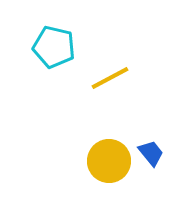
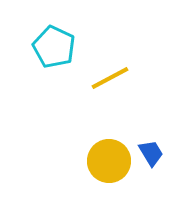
cyan pentagon: rotated 12 degrees clockwise
blue trapezoid: rotated 8 degrees clockwise
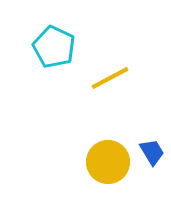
blue trapezoid: moved 1 px right, 1 px up
yellow circle: moved 1 px left, 1 px down
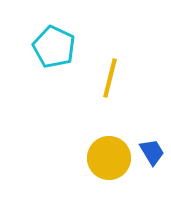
yellow line: rotated 48 degrees counterclockwise
yellow circle: moved 1 px right, 4 px up
